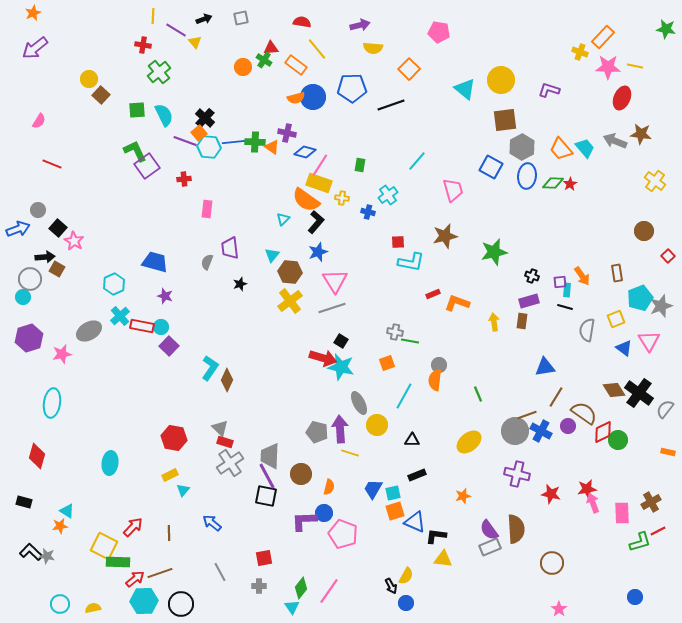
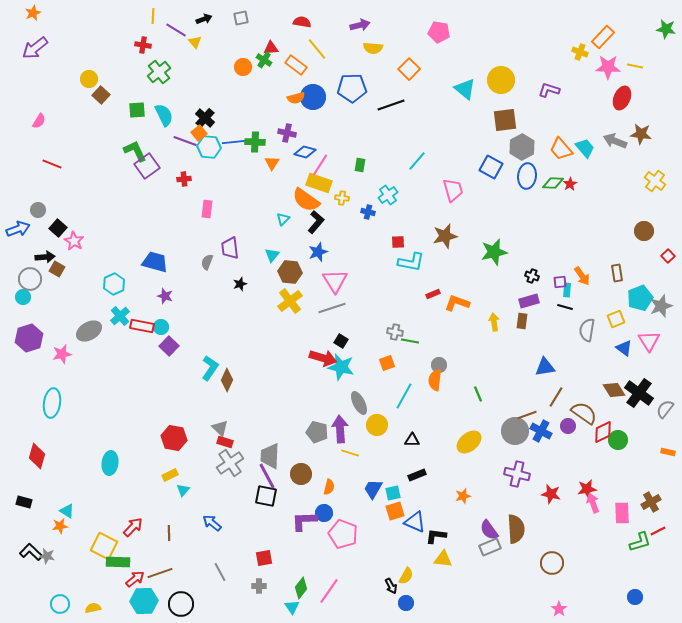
orange triangle at (272, 147): moved 16 px down; rotated 28 degrees clockwise
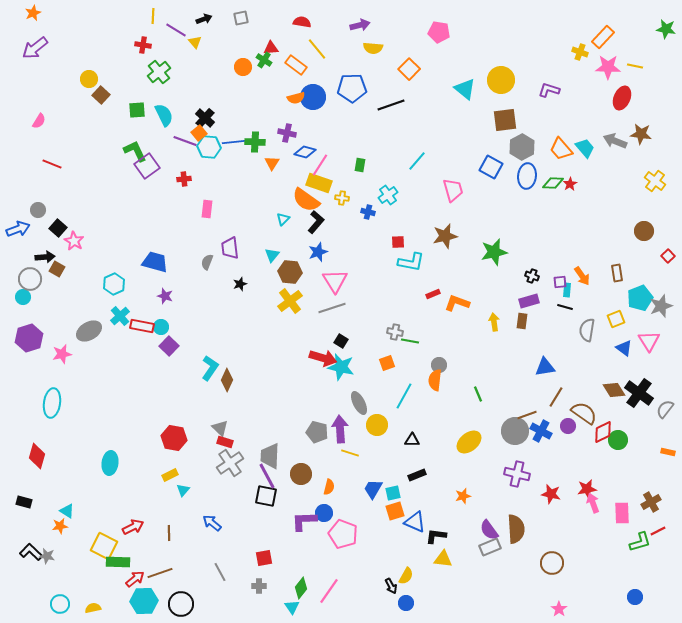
red arrow at (133, 527): rotated 20 degrees clockwise
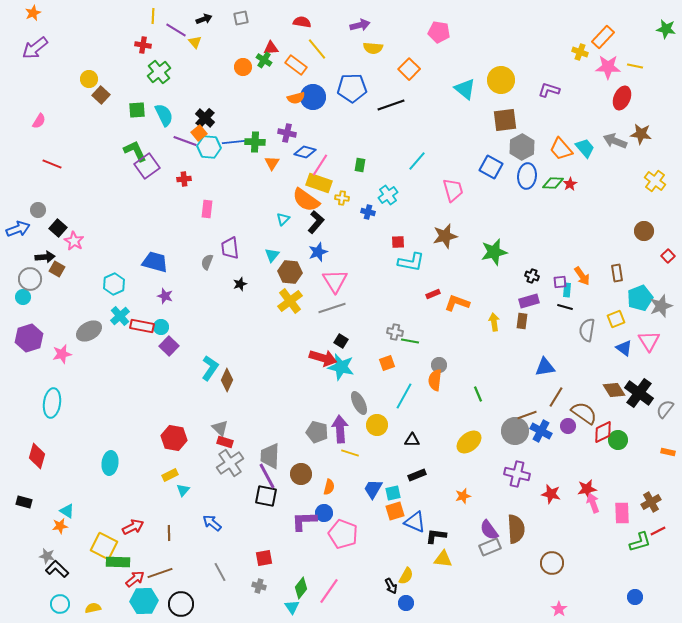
black L-shape at (31, 552): moved 26 px right, 17 px down
gray cross at (259, 586): rotated 16 degrees clockwise
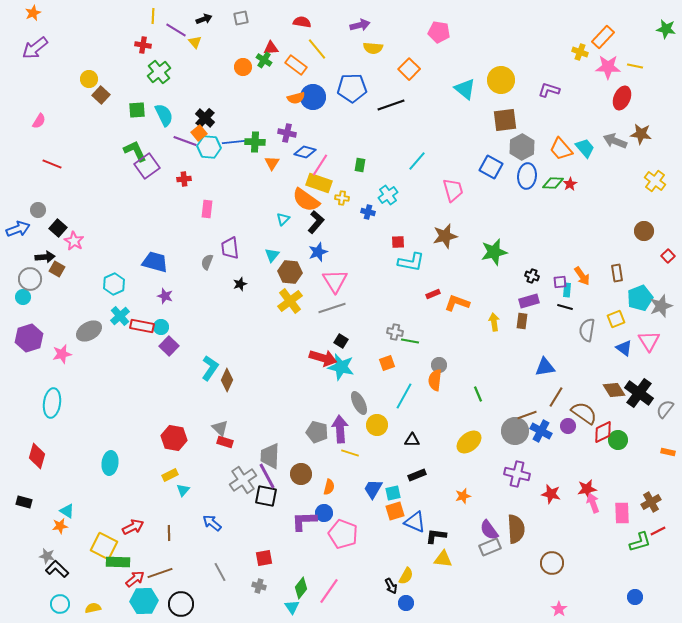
gray cross at (230, 463): moved 13 px right, 17 px down
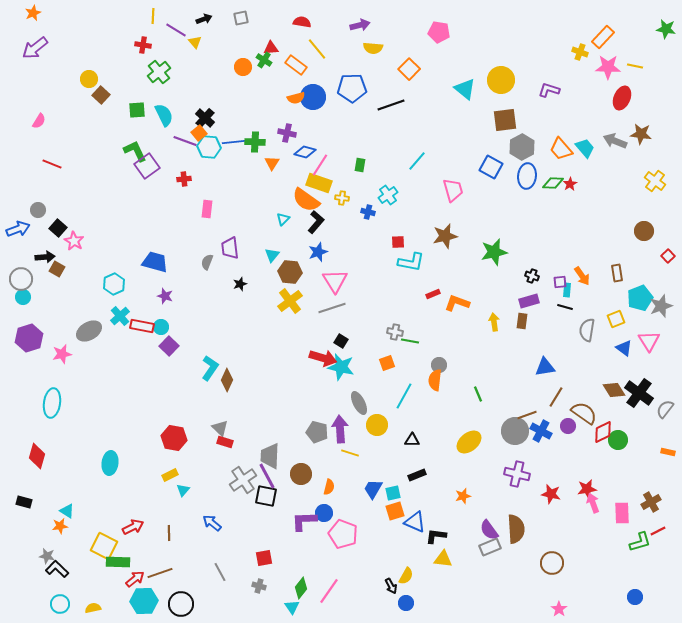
gray circle at (30, 279): moved 9 px left
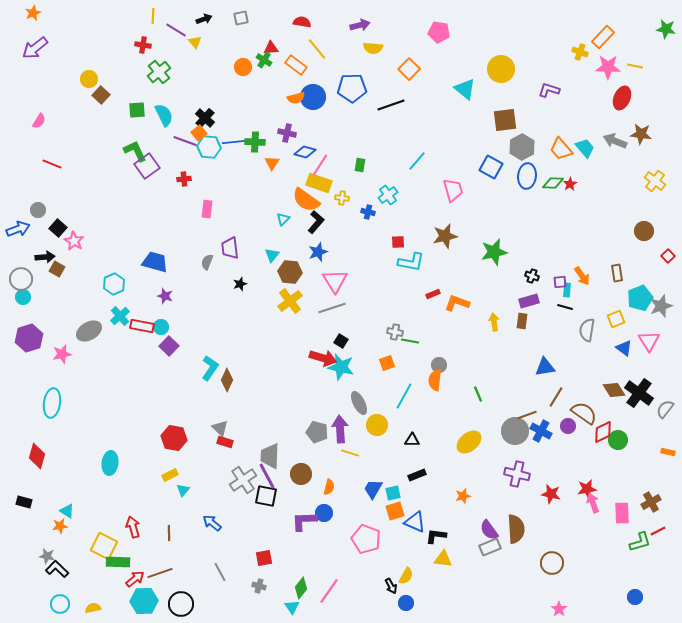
yellow circle at (501, 80): moved 11 px up
red arrow at (133, 527): rotated 80 degrees counterclockwise
pink pentagon at (343, 534): moved 23 px right, 5 px down
